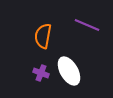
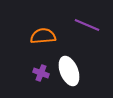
orange semicircle: rotated 75 degrees clockwise
white ellipse: rotated 8 degrees clockwise
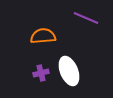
purple line: moved 1 px left, 7 px up
purple cross: rotated 35 degrees counterclockwise
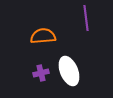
purple line: rotated 60 degrees clockwise
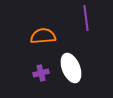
white ellipse: moved 2 px right, 3 px up
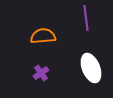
white ellipse: moved 20 px right
purple cross: rotated 21 degrees counterclockwise
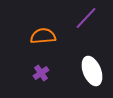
purple line: rotated 50 degrees clockwise
white ellipse: moved 1 px right, 3 px down
